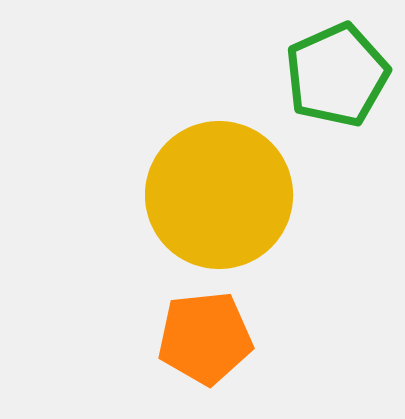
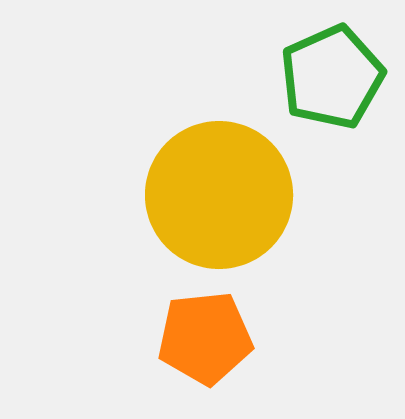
green pentagon: moved 5 px left, 2 px down
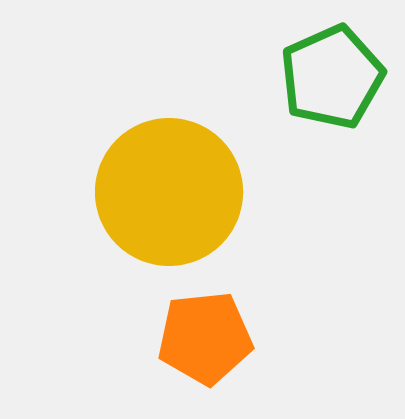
yellow circle: moved 50 px left, 3 px up
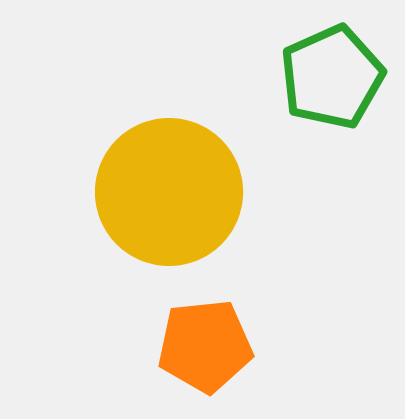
orange pentagon: moved 8 px down
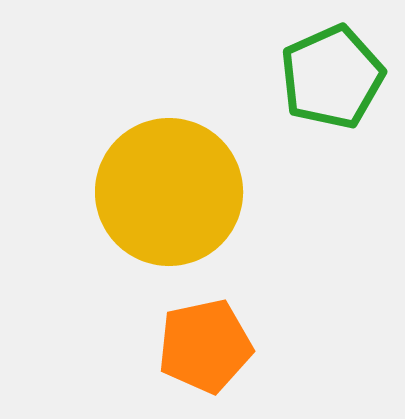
orange pentagon: rotated 6 degrees counterclockwise
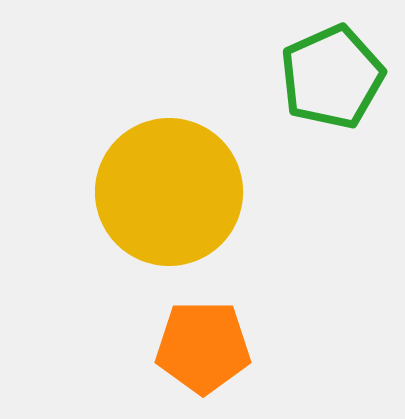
orange pentagon: moved 2 px left, 1 px down; rotated 12 degrees clockwise
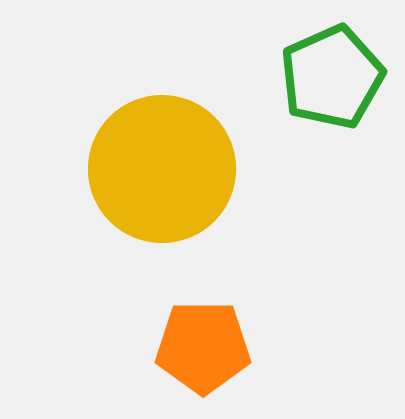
yellow circle: moved 7 px left, 23 px up
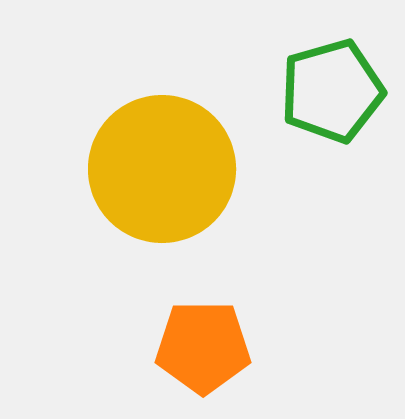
green pentagon: moved 14 px down; rotated 8 degrees clockwise
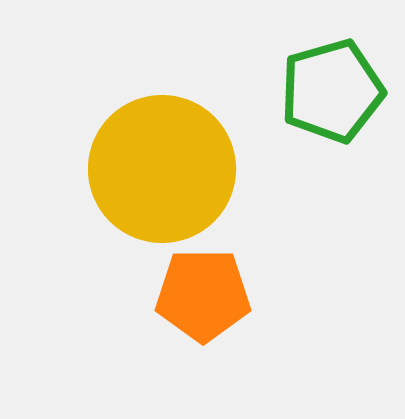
orange pentagon: moved 52 px up
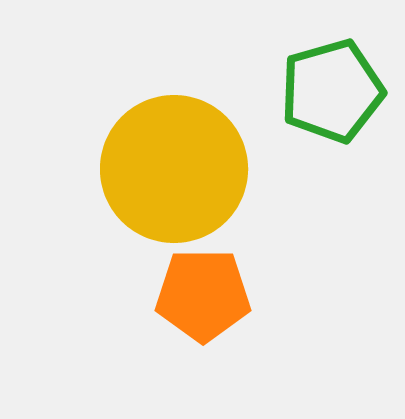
yellow circle: moved 12 px right
